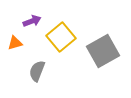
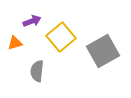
gray semicircle: rotated 15 degrees counterclockwise
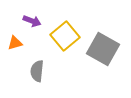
purple arrow: rotated 42 degrees clockwise
yellow square: moved 4 px right, 1 px up
gray square: moved 2 px up; rotated 32 degrees counterclockwise
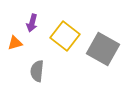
purple arrow: moved 2 px down; rotated 84 degrees clockwise
yellow square: rotated 12 degrees counterclockwise
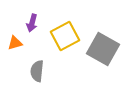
yellow square: rotated 24 degrees clockwise
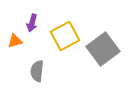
orange triangle: moved 2 px up
gray square: rotated 24 degrees clockwise
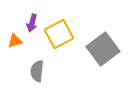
yellow square: moved 6 px left, 2 px up
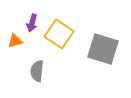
yellow square: rotated 28 degrees counterclockwise
gray square: rotated 36 degrees counterclockwise
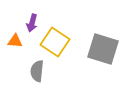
yellow square: moved 4 px left, 8 px down
orange triangle: rotated 21 degrees clockwise
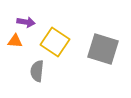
purple arrow: moved 6 px left, 1 px up; rotated 96 degrees counterclockwise
